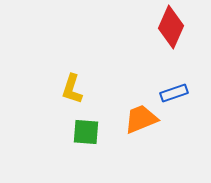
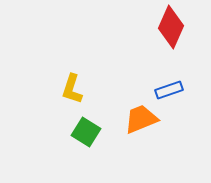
blue rectangle: moved 5 px left, 3 px up
green square: rotated 28 degrees clockwise
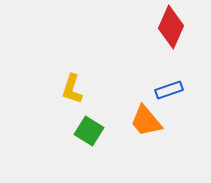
orange trapezoid: moved 5 px right, 2 px down; rotated 108 degrees counterclockwise
green square: moved 3 px right, 1 px up
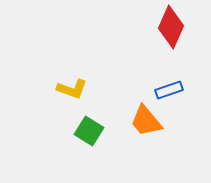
yellow L-shape: rotated 88 degrees counterclockwise
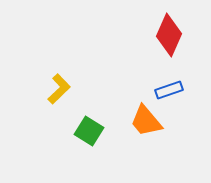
red diamond: moved 2 px left, 8 px down
yellow L-shape: moved 13 px left; rotated 64 degrees counterclockwise
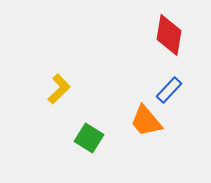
red diamond: rotated 15 degrees counterclockwise
blue rectangle: rotated 28 degrees counterclockwise
green square: moved 7 px down
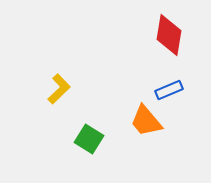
blue rectangle: rotated 24 degrees clockwise
green square: moved 1 px down
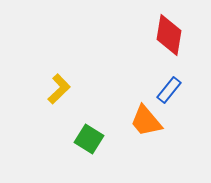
blue rectangle: rotated 28 degrees counterclockwise
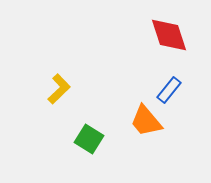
red diamond: rotated 27 degrees counterclockwise
